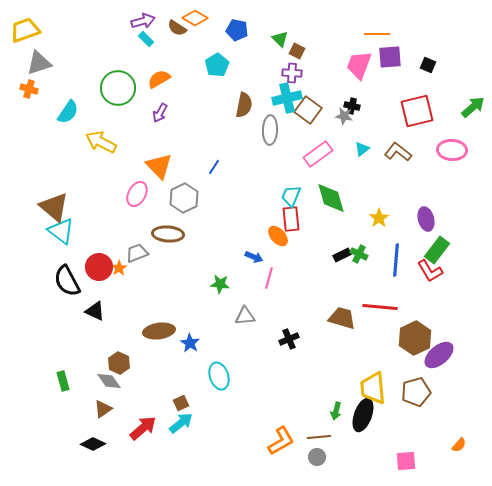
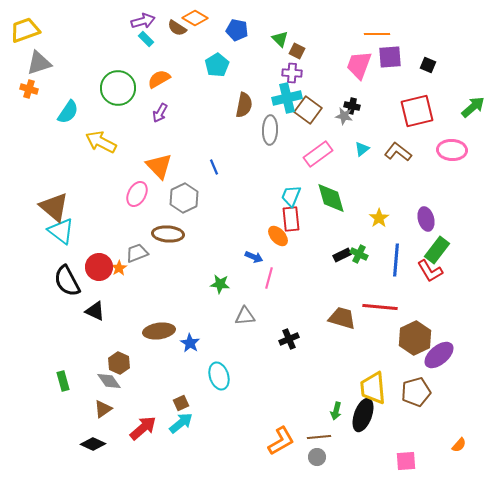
blue line at (214, 167): rotated 56 degrees counterclockwise
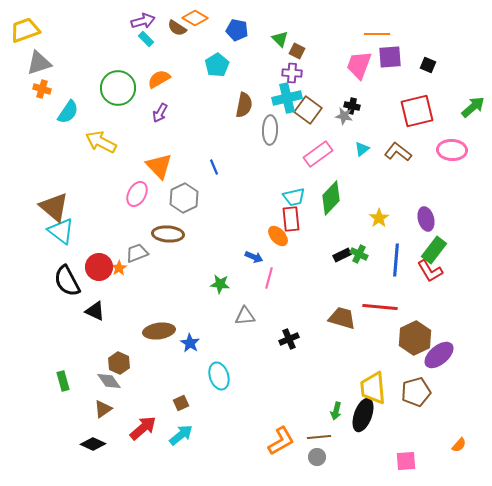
orange cross at (29, 89): moved 13 px right
cyan trapezoid at (291, 196): moved 3 px right, 1 px down; rotated 125 degrees counterclockwise
green diamond at (331, 198): rotated 60 degrees clockwise
green rectangle at (437, 250): moved 3 px left
cyan arrow at (181, 423): moved 12 px down
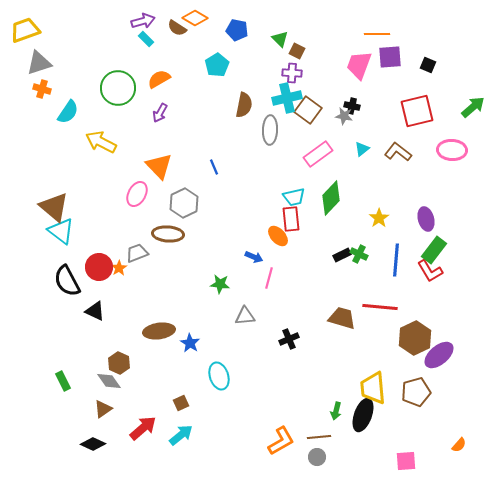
gray hexagon at (184, 198): moved 5 px down
green rectangle at (63, 381): rotated 12 degrees counterclockwise
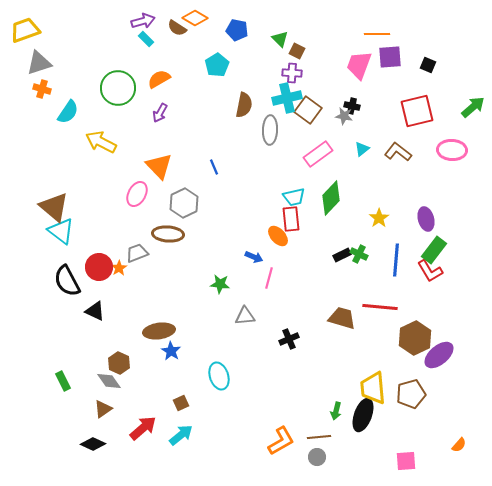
blue star at (190, 343): moved 19 px left, 8 px down
brown pentagon at (416, 392): moved 5 px left, 2 px down
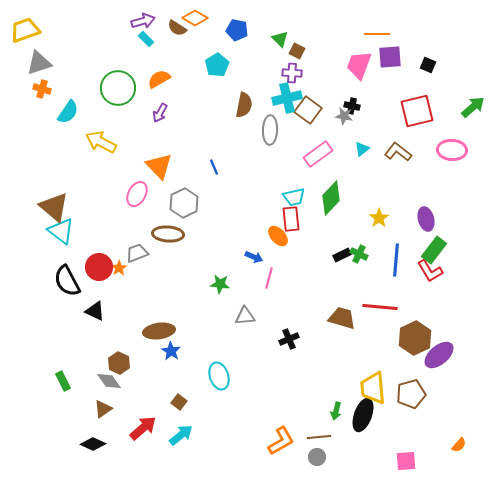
brown square at (181, 403): moved 2 px left, 1 px up; rotated 28 degrees counterclockwise
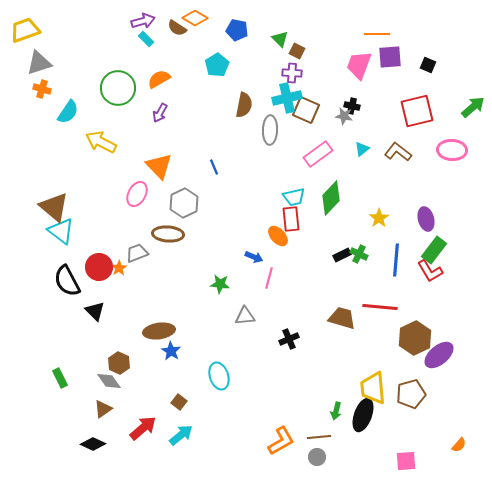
brown square at (308, 110): moved 2 px left; rotated 12 degrees counterclockwise
black triangle at (95, 311): rotated 20 degrees clockwise
green rectangle at (63, 381): moved 3 px left, 3 px up
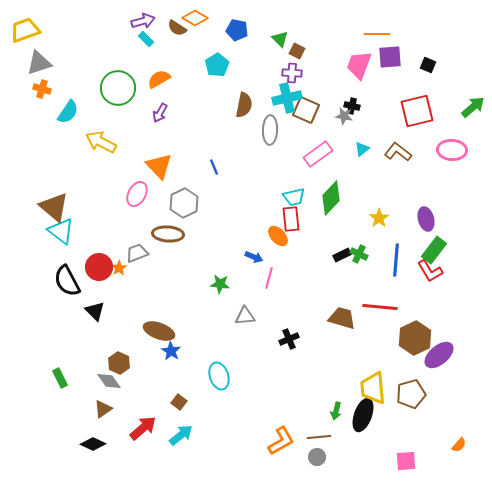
brown ellipse at (159, 331): rotated 28 degrees clockwise
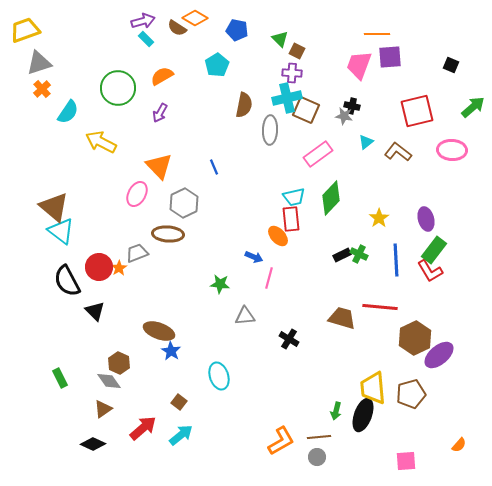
black square at (428, 65): moved 23 px right
orange semicircle at (159, 79): moved 3 px right, 3 px up
orange cross at (42, 89): rotated 30 degrees clockwise
cyan triangle at (362, 149): moved 4 px right, 7 px up
blue line at (396, 260): rotated 8 degrees counterclockwise
black cross at (289, 339): rotated 36 degrees counterclockwise
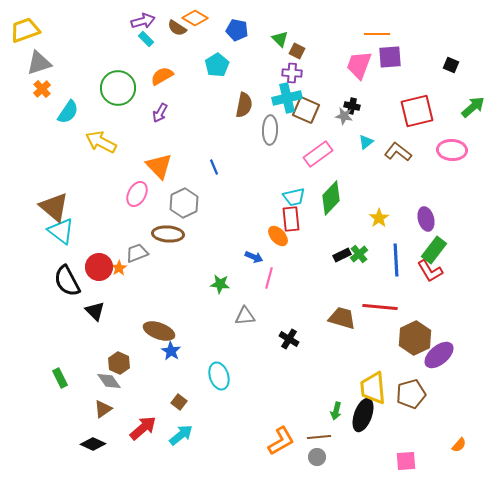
green cross at (359, 254): rotated 24 degrees clockwise
